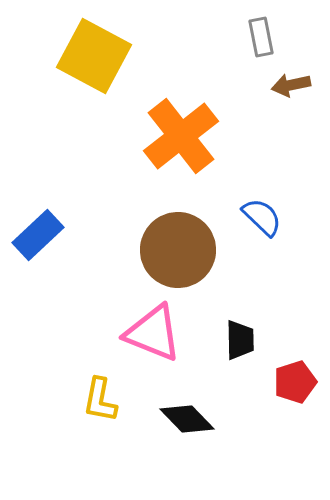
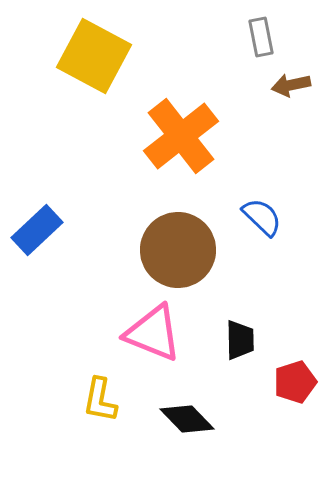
blue rectangle: moved 1 px left, 5 px up
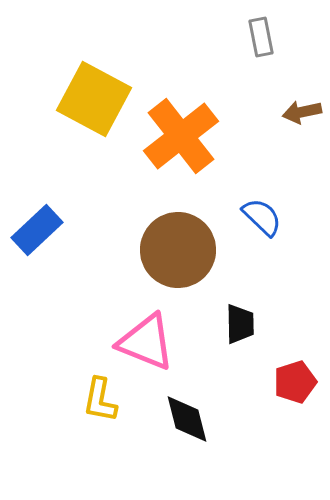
yellow square: moved 43 px down
brown arrow: moved 11 px right, 27 px down
pink triangle: moved 7 px left, 9 px down
black trapezoid: moved 16 px up
black diamond: rotated 30 degrees clockwise
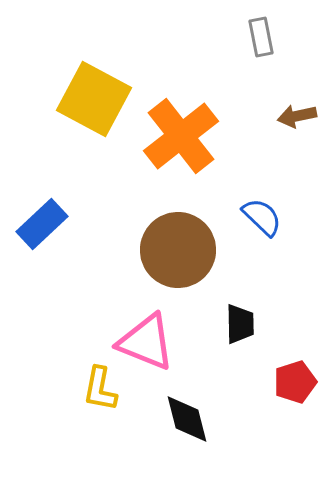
brown arrow: moved 5 px left, 4 px down
blue rectangle: moved 5 px right, 6 px up
yellow L-shape: moved 11 px up
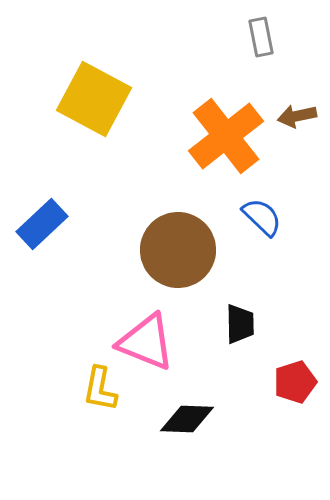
orange cross: moved 45 px right
black diamond: rotated 74 degrees counterclockwise
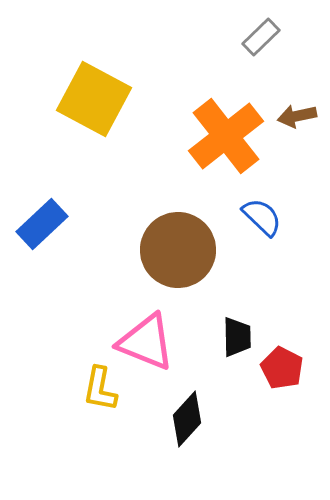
gray rectangle: rotated 57 degrees clockwise
black trapezoid: moved 3 px left, 13 px down
red pentagon: moved 13 px left, 14 px up; rotated 27 degrees counterclockwise
black diamond: rotated 50 degrees counterclockwise
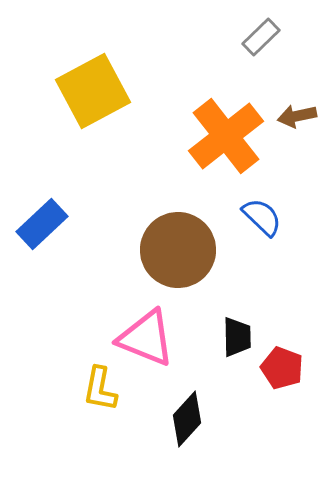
yellow square: moved 1 px left, 8 px up; rotated 34 degrees clockwise
pink triangle: moved 4 px up
red pentagon: rotated 6 degrees counterclockwise
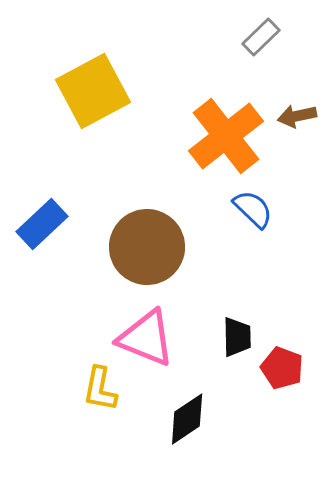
blue semicircle: moved 9 px left, 8 px up
brown circle: moved 31 px left, 3 px up
black diamond: rotated 14 degrees clockwise
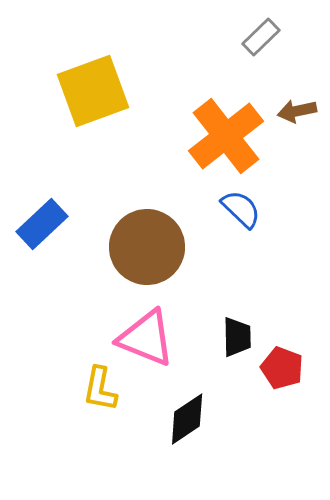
yellow square: rotated 8 degrees clockwise
brown arrow: moved 5 px up
blue semicircle: moved 12 px left
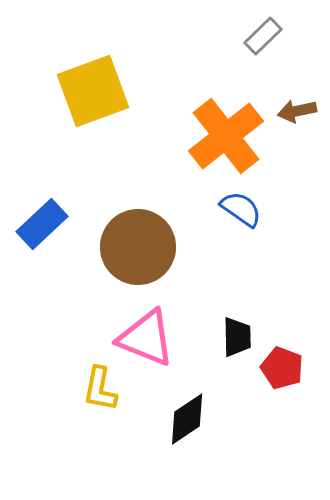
gray rectangle: moved 2 px right, 1 px up
blue semicircle: rotated 9 degrees counterclockwise
brown circle: moved 9 px left
